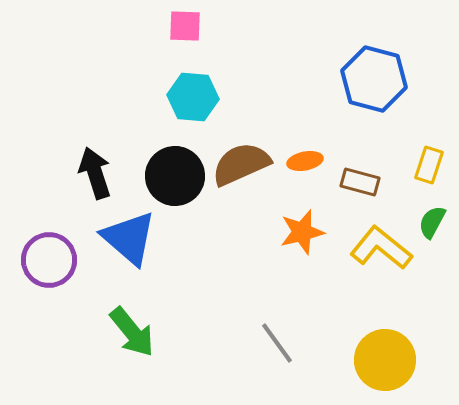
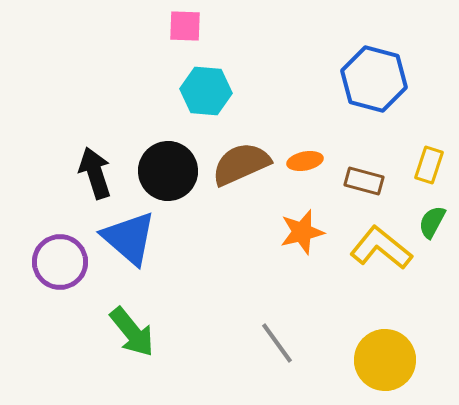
cyan hexagon: moved 13 px right, 6 px up
black circle: moved 7 px left, 5 px up
brown rectangle: moved 4 px right, 1 px up
purple circle: moved 11 px right, 2 px down
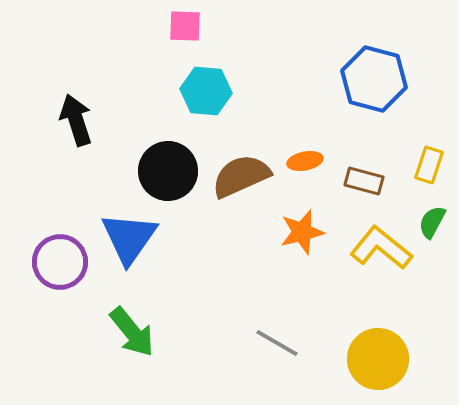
brown semicircle: moved 12 px down
black arrow: moved 19 px left, 53 px up
blue triangle: rotated 24 degrees clockwise
gray line: rotated 24 degrees counterclockwise
yellow circle: moved 7 px left, 1 px up
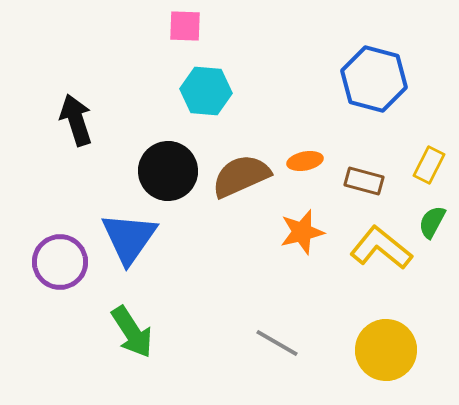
yellow rectangle: rotated 9 degrees clockwise
green arrow: rotated 6 degrees clockwise
yellow circle: moved 8 px right, 9 px up
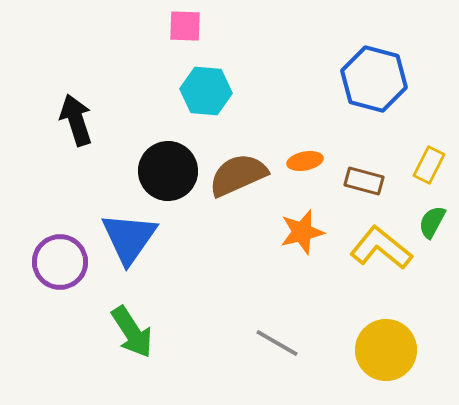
brown semicircle: moved 3 px left, 1 px up
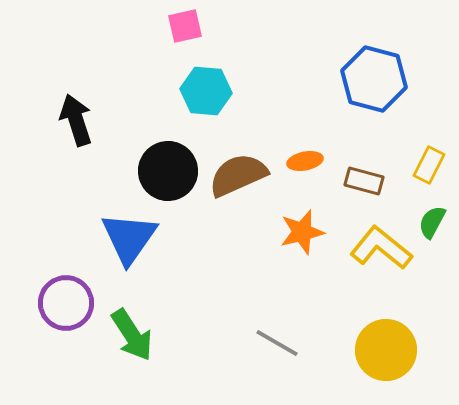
pink square: rotated 15 degrees counterclockwise
purple circle: moved 6 px right, 41 px down
green arrow: moved 3 px down
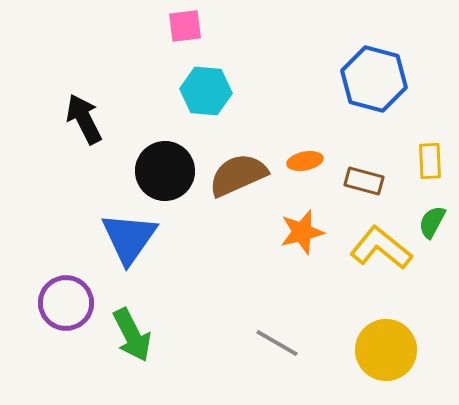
pink square: rotated 6 degrees clockwise
black arrow: moved 8 px right, 1 px up; rotated 9 degrees counterclockwise
yellow rectangle: moved 1 px right, 4 px up; rotated 30 degrees counterclockwise
black circle: moved 3 px left
green arrow: rotated 6 degrees clockwise
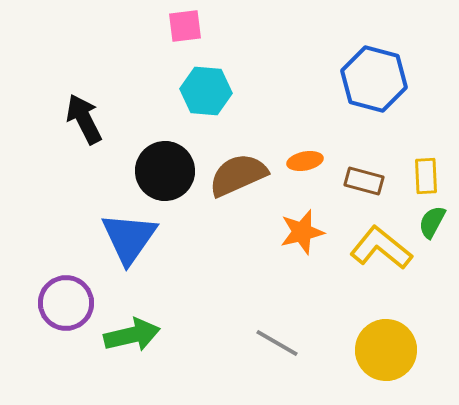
yellow rectangle: moved 4 px left, 15 px down
green arrow: rotated 76 degrees counterclockwise
